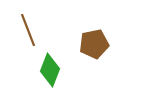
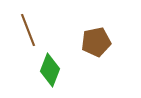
brown pentagon: moved 2 px right, 2 px up
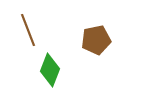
brown pentagon: moved 2 px up
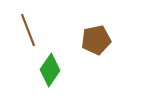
green diamond: rotated 12 degrees clockwise
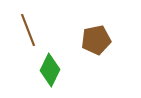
green diamond: rotated 8 degrees counterclockwise
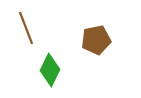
brown line: moved 2 px left, 2 px up
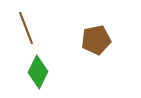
green diamond: moved 12 px left, 2 px down
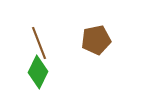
brown line: moved 13 px right, 15 px down
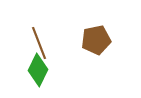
green diamond: moved 2 px up
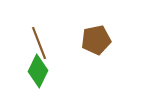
green diamond: moved 1 px down
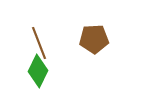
brown pentagon: moved 2 px left, 1 px up; rotated 8 degrees clockwise
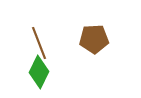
green diamond: moved 1 px right, 1 px down
